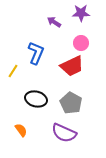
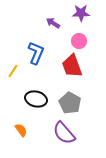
purple arrow: moved 1 px left, 1 px down
pink circle: moved 2 px left, 2 px up
red trapezoid: rotated 95 degrees clockwise
gray pentagon: moved 1 px left
purple semicircle: rotated 25 degrees clockwise
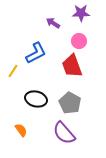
blue L-shape: rotated 40 degrees clockwise
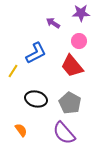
red trapezoid: rotated 20 degrees counterclockwise
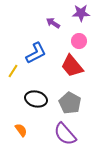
purple semicircle: moved 1 px right, 1 px down
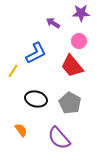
purple semicircle: moved 6 px left, 4 px down
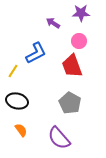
red trapezoid: rotated 20 degrees clockwise
black ellipse: moved 19 px left, 2 px down
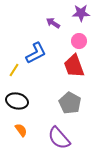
red trapezoid: moved 2 px right
yellow line: moved 1 px right, 1 px up
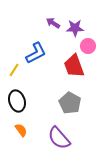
purple star: moved 6 px left, 15 px down
pink circle: moved 9 px right, 5 px down
black ellipse: rotated 60 degrees clockwise
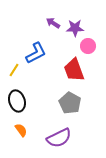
red trapezoid: moved 4 px down
purple semicircle: rotated 75 degrees counterclockwise
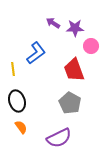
pink circle: moved 3 px right
blue L-shape: rotated 10 degrees counterclockwise
yellow line: moved 1 px left, 1 px up; rotated 40 degrees counterclockwise
orange semicircle: moved 3 px up
